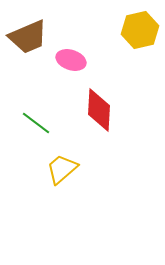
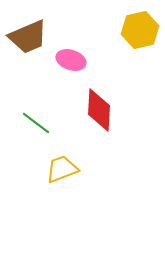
yellow trapezoid: rotated 20 degrees clockwise
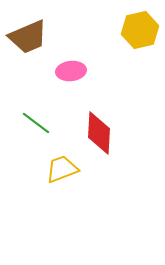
pink ellipse: moved 11 px down; rotated 24 degrees counterclockwise
red diamond: moved 23 px down
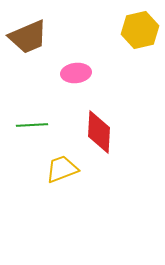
pink ellipse: moved 5 px right, 2 px down
green line: moved 4 px left, 2 px down; rotated 40 degrees counterclockwise
red diamond: moved 1 px up
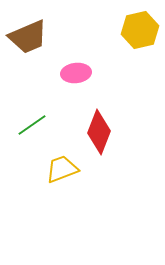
green line: rotated 32 degrees counterclockwise
red diamond: rotated 18 degrees clockwise
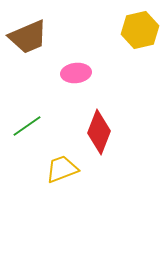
green line: moved 5 px left, 1 px down
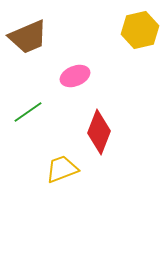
pink ellipse: moved 1 px left, 3 px down; rotated 16 degrees counterclockwise
green line: moved 1 px right, 14 px up
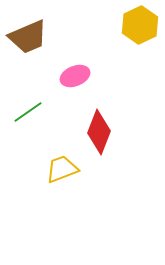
yellow hexagon: moved 5 px up; rotated 12 degrees counterclockwise
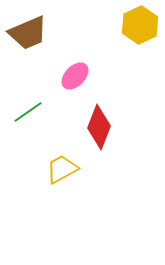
brown trapezoid: moved 4 px up
pink ellipse: rotated 24 degrees counterclockwise
red diamond: moved 5 px up
yellow trapezoid: rotated 8 degrees counterclockwise
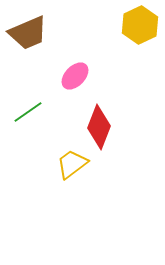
yellow trapezoid: moved 10 px right, 5 px up; rotated 8 degrees counterclockwise
